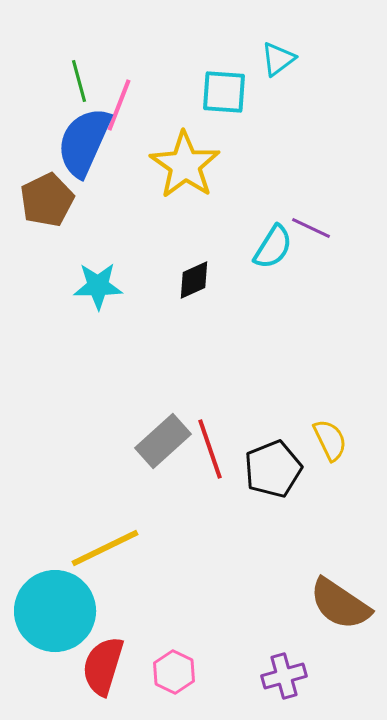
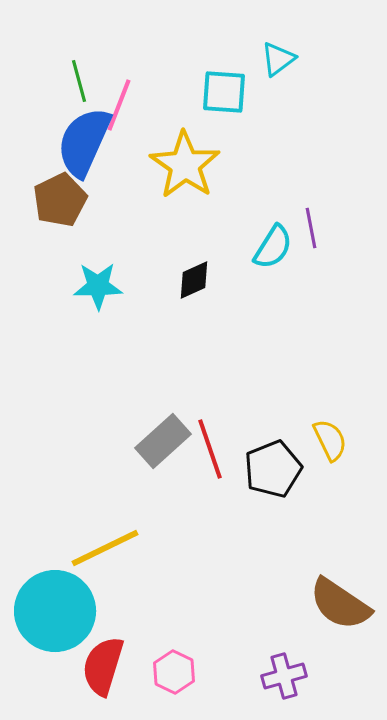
brown pentagon: moved 13 px right
purple line: rotated 54 degrees clockwise
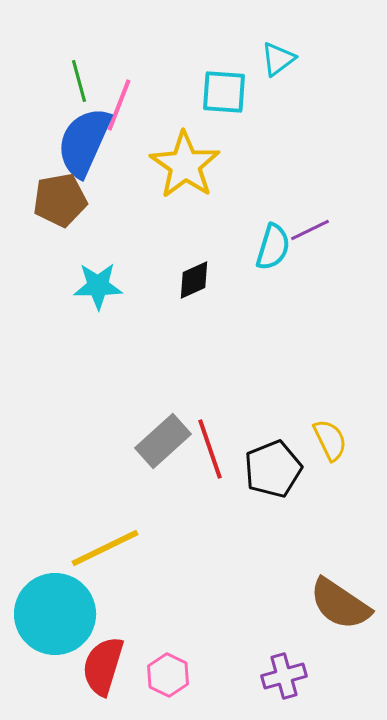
brown pentagon: rotated 16 degrees clockwise
purple line: moved 1 px left, 2 px down; rotated 75 degrees clockwise
cyan semicircle: rotated 15 degrees counterclockwise
cyan circle: moved 3 px down
pink hexagon: moved 6 px left, 3 px down
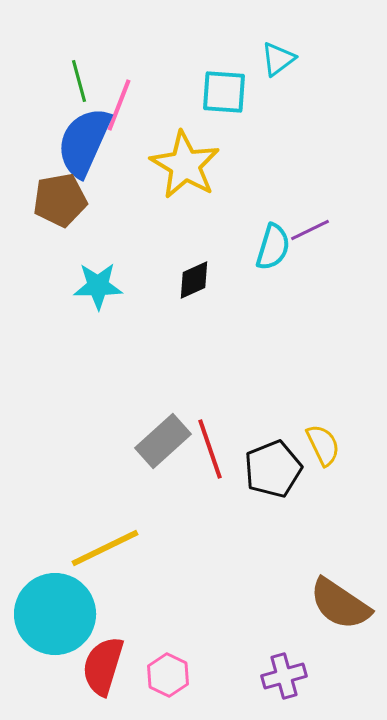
yellow star: rotated 4 degrees counterclockwise
yellow semicircle: moved 7 px left, 5 px down
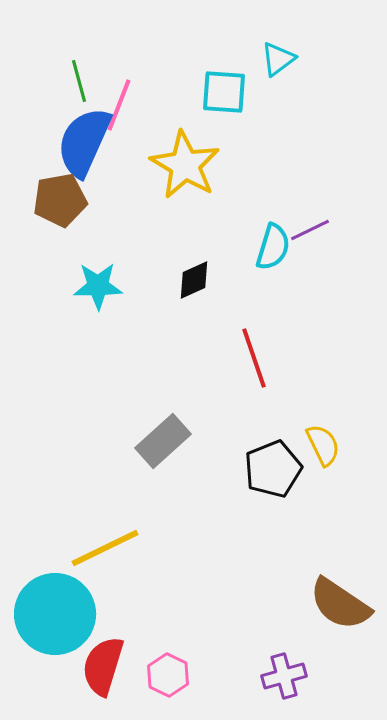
red line: moved 44 px right, 91 px up
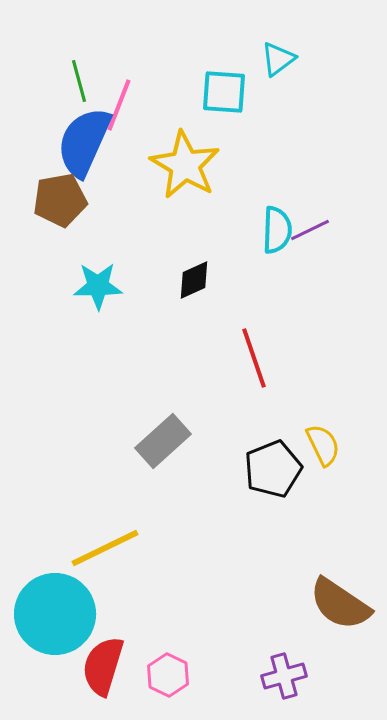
cyan semicircle: moved 4 px right, 17 px up; rotated 15 degrees counterclockwise
